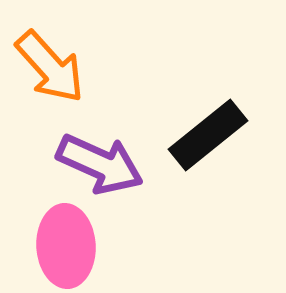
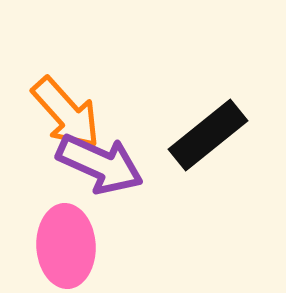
orange arrow: moved 16 px right, 46 px down
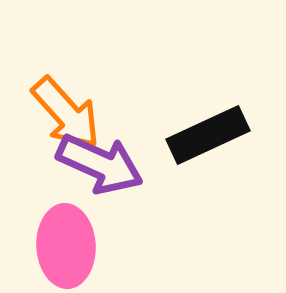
black rectangle: rotated 14 degrees clockwise
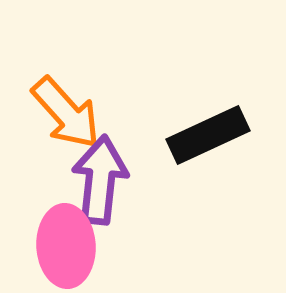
purple arrow: moved 16 px down; rotated 108 degrees counterclockwise
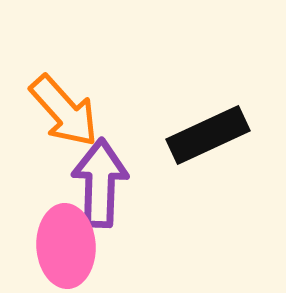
orange arrow: moved 2 px left, 2 px up
purple arrow: moved 3 px down; rotated 4 degrees counterclockwise
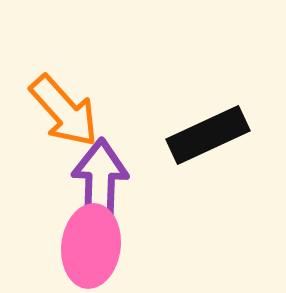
pink ellipse: moved 25 px right; rotated 10 degrees clockwise
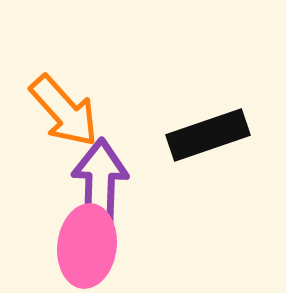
black rectangle: rotated 6 degrees clockwise
pink ellipse: moved 4 px left
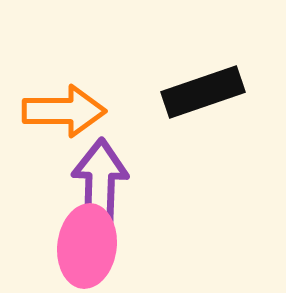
orange arrow: rotated 48 degrees counterclockwise
black rectangle: moved 5 px left, 43 px up
